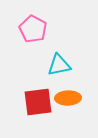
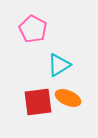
cyan triangle: rotated 20 degrees counterclockwise
orange ellipse: rotated 25 degrees clockwise
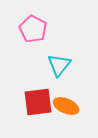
cyan triangle: rotated 20 degrees counterclockwise
orange ellipse: moved 2 px left, 8 px down
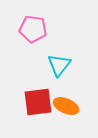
pink pentagon: rotated 20 degrees counterclockwise
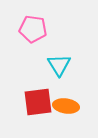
cyan triangle: rotated 10 degrees counterclockwise
orange ellipse: rotated 15 degrees counterclockwise
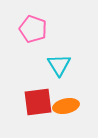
pink pentagon: rotated 12 degrees clockwise
orange ellipse: rotated 20 degrees counterclockwise
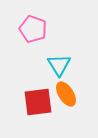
orange ellipse: moved 12 px up; rotated 70 degrees clockwise
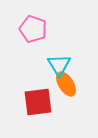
orange ellipse: moved 10 px up
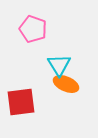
orange ellipse: rotated 35 degrees counterclockwise
red square: moved 17 px left
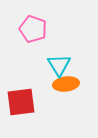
orange ellipse: rotated 30 degrees counterclockwise
